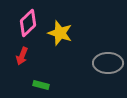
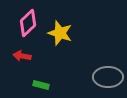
red arrow: rotated 78 degrees clockwise
gray ellipse: moved 14 px down
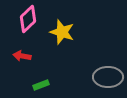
pink diamond: moved 4 px up
yellow star: moved 2 px right, 1 px up
green rectangle: rotated 35 degrees counterclockwise
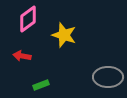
pink diamond: rotated 8 degrees clockwise
yellow star: moved 2 px right, 3 px down
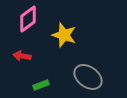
gray ellipse: moved 20 px left; rotated 36 degrees clockwise
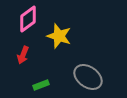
yellow star: moved 5 px left, 1 px down
red arrow: moved 1 px right, 1 px up; rotated 78 degrees counterclockwise
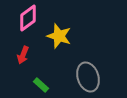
pink diamond: moved 1 px up
gray ellipse: rotated 36 degrees clockwise
green rectangle: rotated 63 degrees clockwise
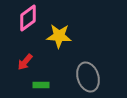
yellow star: rotated 15 degrees counterclockwise
red arrow: moved 2 px right, 7 px down; rotated 18 degrees clockwise
green rectangle: rotated 42 degrees counterclockwise
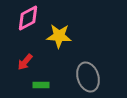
pink diamond: rotated 8 degrees clockwise
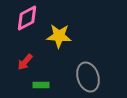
pink diamond: moved 1 px left
